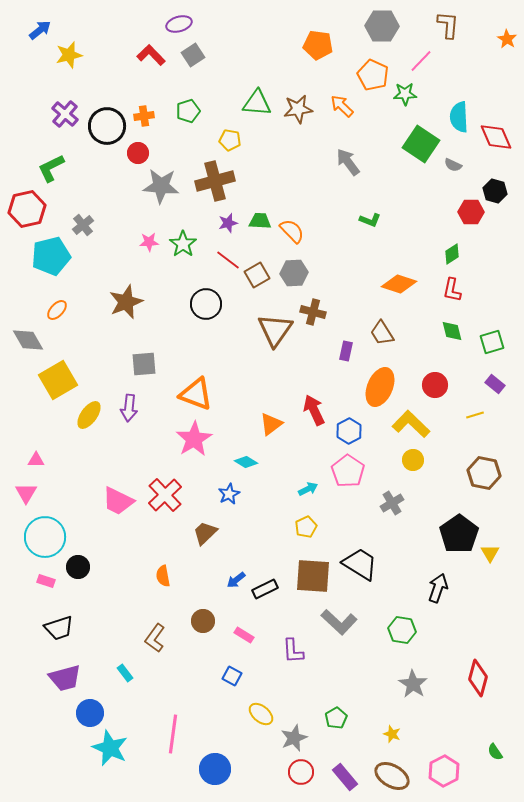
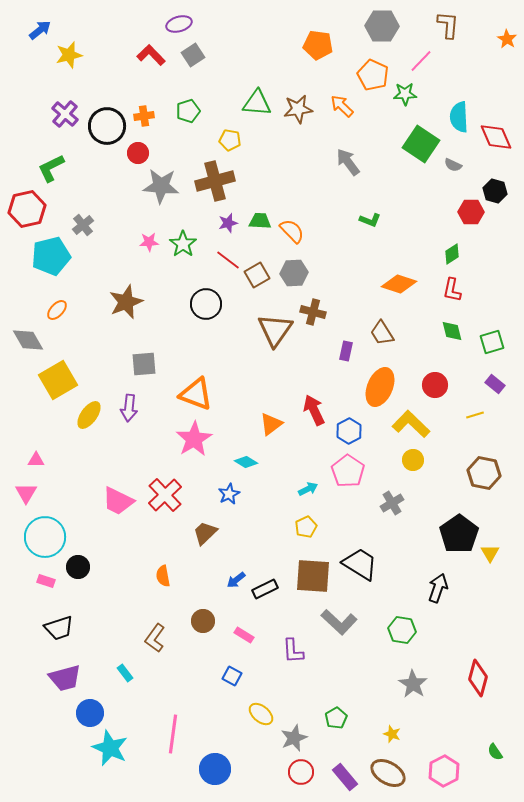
brown ellipse at (392, 776): moved 4 px left, 3 px up
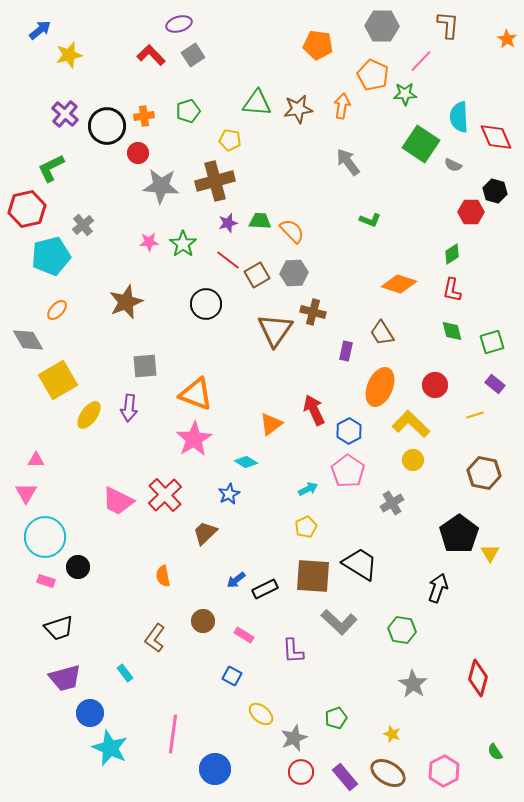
orange arrow at (342, 106): rotated 55 degrees clockwise
gray square at (144, 364): moved 1 px right, 2 px down
green pentagon at (336, 718): rotated 10 degrees clockwise
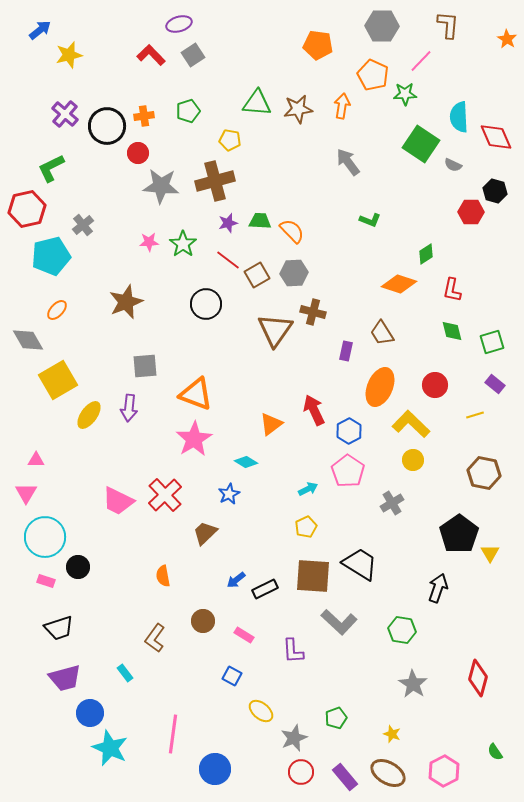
green diamond at (452, 254): moved 26 px left
yellow ellipse at (261, 714): moved 3 px up
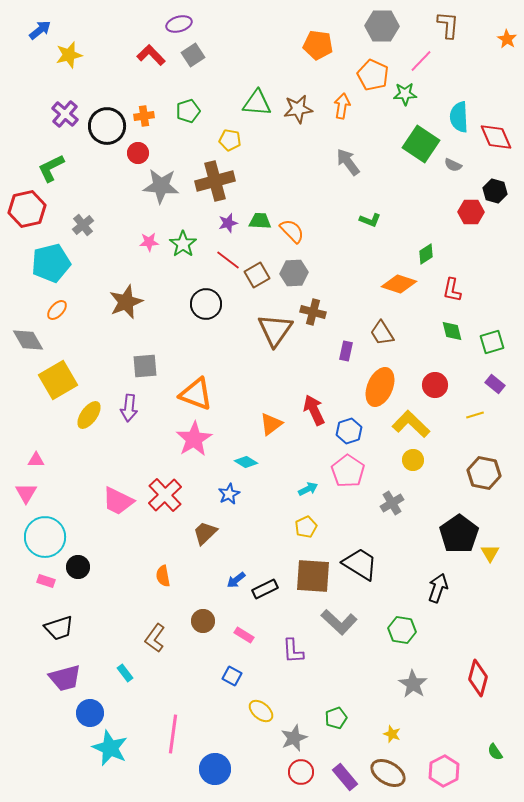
cyan pentagon at (51, 256): moved 7 px down
blue hexagon at (349, 431): rotated 10 degrees clockwise
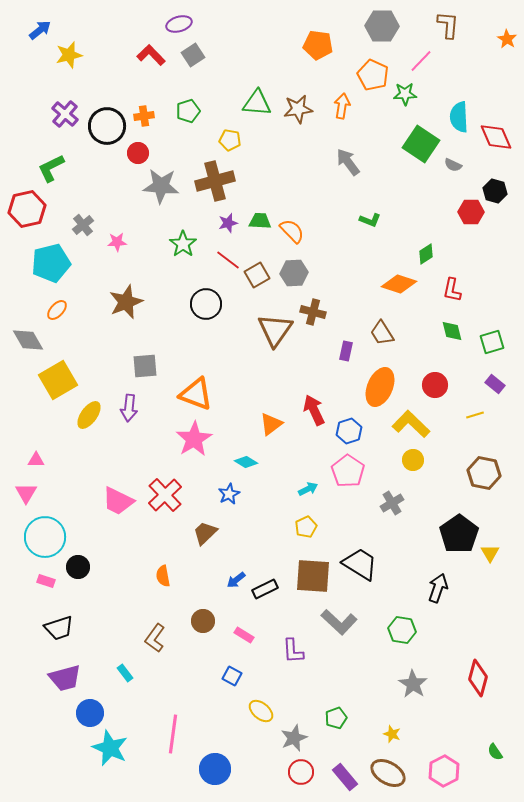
pink star at (149, 242): moved 32 px left
